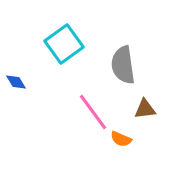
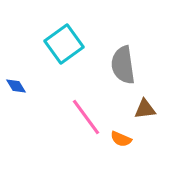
blue diamond: moved 4 px down
pink line: moved 7 px left, 5 px down
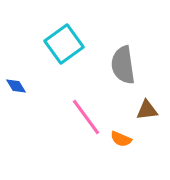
brown triangle: moved 2 px right, 1 px down
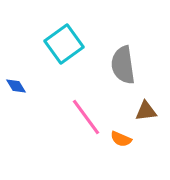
brown triangle: moved 1 px left, 1 px down
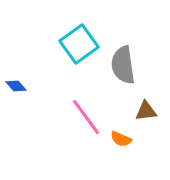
cyan square: moved 15 px right
blue diamond: rotated 10 degrees counterclockwise
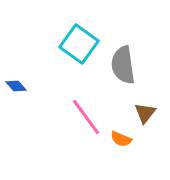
cyan square: rotated 18 degrees counterclockwise
brown triangle: moved 1 px left, 2 px down; rotated 45 degrees counterclockwise
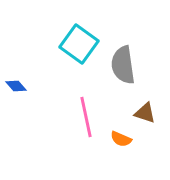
brown triangle: rotated 50 degrees counterclockwise
pink line: rotated 24 degrees clockwise
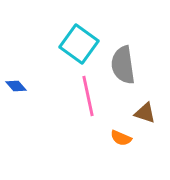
pink line: moved 2 px right, 21 px up
orange semicircle: moved 1 px up
